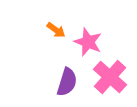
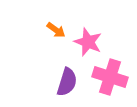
pink cross: rotated 24 degrees counterclockwise
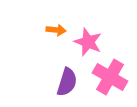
orange arrow: rotated 30 degrees counterclockwise
pink cross: rotated 12 degrees clockwise
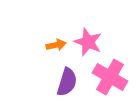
orange arrow: moved 15 px down; rotated 18 degrees counterclockwise
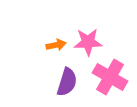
pink star: rotated 24 degrees counterclockwise
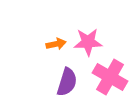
orange arrow: moved 1 px up
